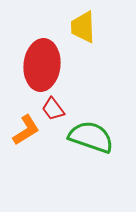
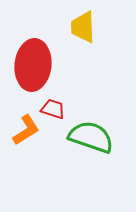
red ellipse: moved 9 px left
red trapezoid: rotated 145 degrees clockwise
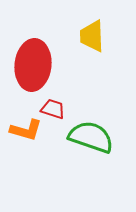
yellow trapezoid: moved 9 px right, 9 px down
orange L-shape: rotated 48 degrees clockwise
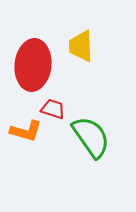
yellow trapezoid: moved 11 px left, 10 px down
orange L-shape: moved 1 px down
green semicircle: rotated 36 degrees clockwise
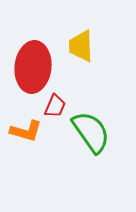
red ellipse: moved 2 px down
red trapezoid: moved 2 px right, 3 px up; rotated 95 degrees clockwise
green semicircle: moved 5 px up
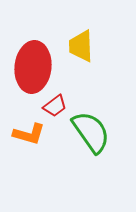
red trapezoid: rotated 30 degrees clockwise
orange L-shape: moved 3 px right, 3 px down
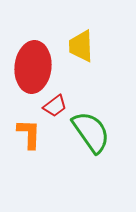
orange L-shape: rotated 104 degrees counterclockwise
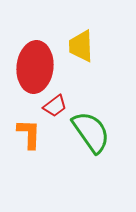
red ellipse: moved 2 px right
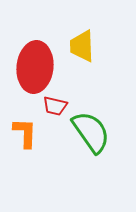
yellow trapezoid: moved 1 px right
red trapezoid: rotated 50 degrees clockwise
orange L-shape: moved 4 px left, 1 px up
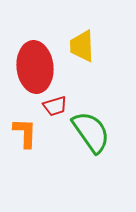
red ellipse: rotated 12 degrees counterclockwise
red trapezoid: rotated 30 degrees counterclockwise
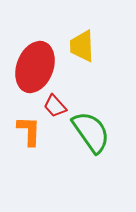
red ellipse: rotated 27 degrees clockwise
red trapezoid: rotated 65 degrees clockwise
orange L-shape: moved 4 px right, 2 px up
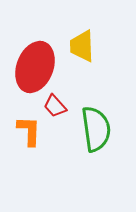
green semicircle: moved 5 px right, 3 px up; rotated 27 degrees clockwise
